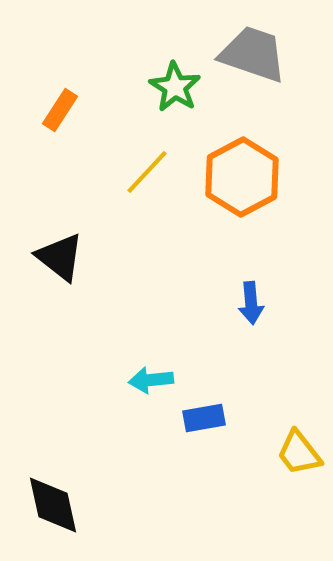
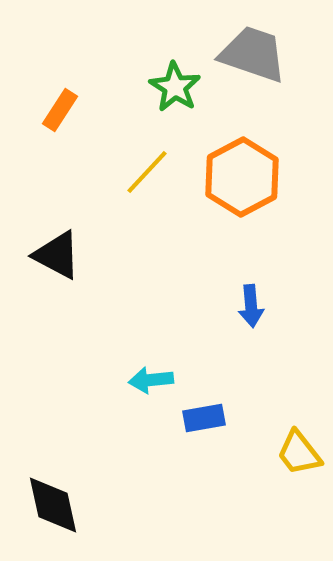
black triangle: moved 3 px left, 2 px up; rotated 10 degrees counterclockwise
blue arrow: moved 3 px down
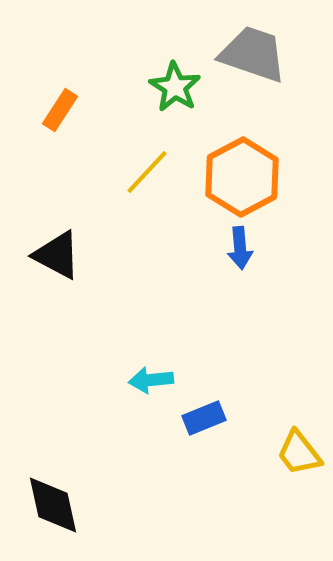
blue arrow: moved 11 px left, 58 px up
blue rectangle: rotated 12 degrees counterclockwise
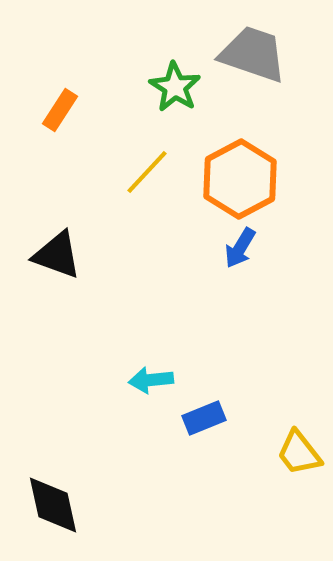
orange hexagon: moved 2 px left, 2 px down
blue arrow: rotated 36 degrees clockwise
black triangle: rotated 8 degrees counterclockwise
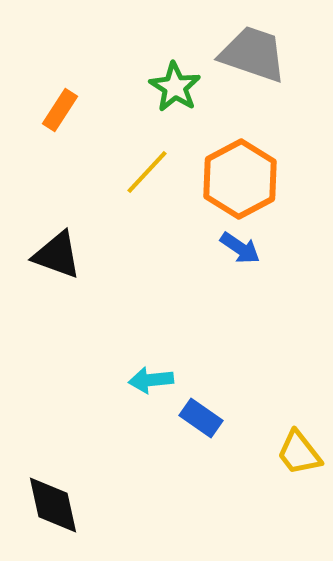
blue arrow: rotated 87 degrees counterclockwise
blue rectangle: moved 3 px left; rotated 57 degrees clockwise
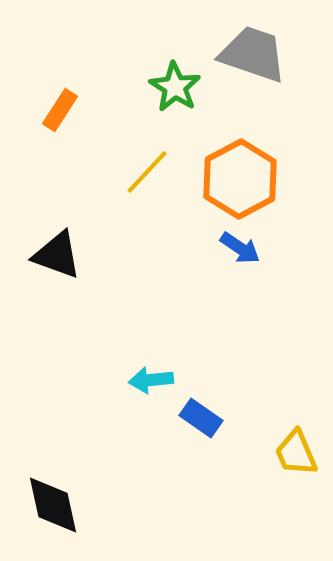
yellow trapezoid: moved 3 px left; rotated 15 degrees clockwise
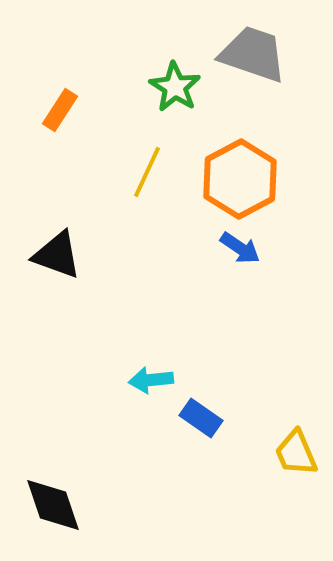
yellow line: rotated 18 degrees counterclockwise
black diamond: rotated 6 degrees counterclockwise
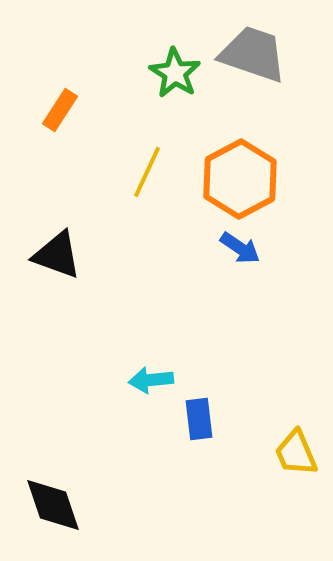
green star: moved 14 px up
blue rectangle: moved 2 px left, 1 px down; rotated 48 degrees clockwise
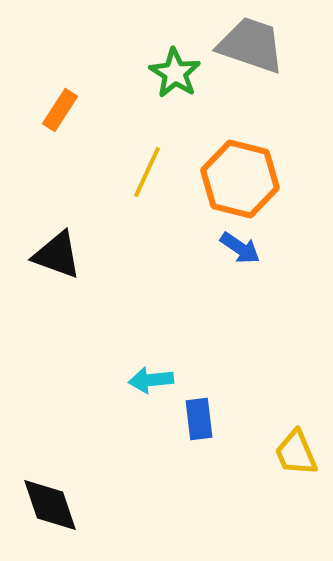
gray trapezoid: moved 2 px left, 9 px up
orange hexagon: rotated 18 degrees counterclockwise
black diamond: moved 3 px left
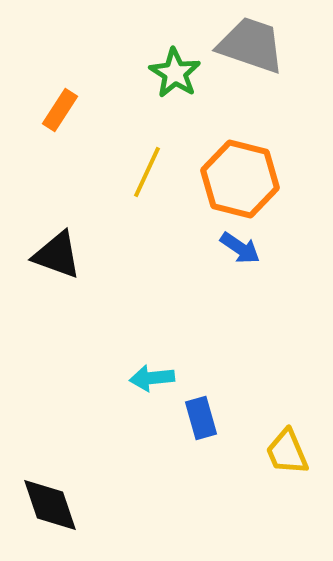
cyan arrow: moved 1 px right, 2 px up
blue rectangle: moved 2 px right, 1 px up; rotated 9 degrees counterclockwise
yellow trapezoid: moved 9 px left, 1 px up
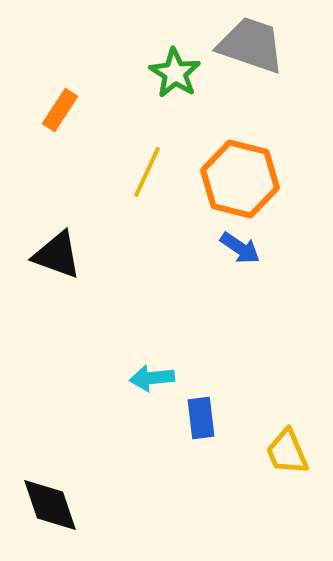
blue rectangle: rotated 9 degrees clockwise
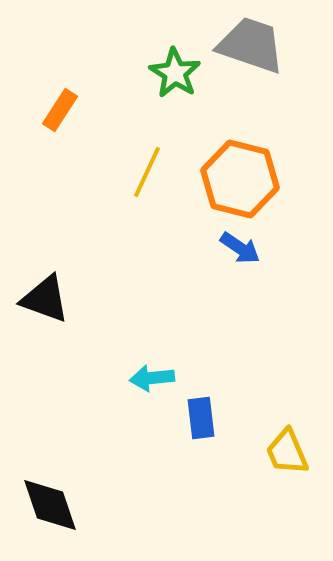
black triangle: moved 12 px left, 44 px down
